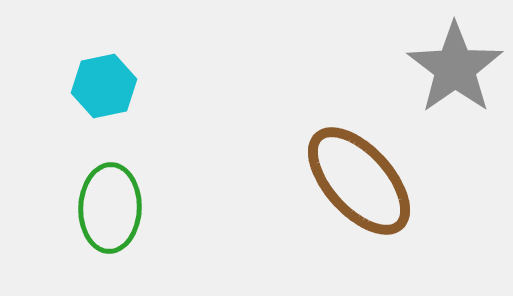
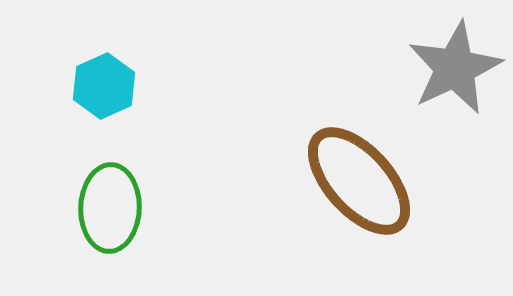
gray star: rotated 10 degrees clockwise
cyan hexagon: rotated 12 degrees counterclockwise
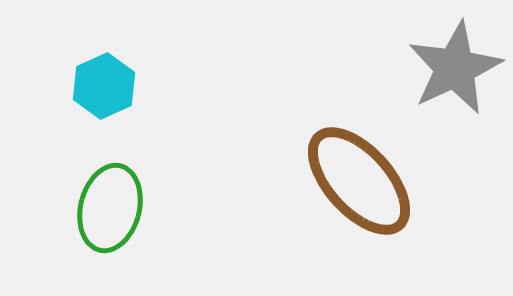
green ellipse: rotated 12 degrees clockwise
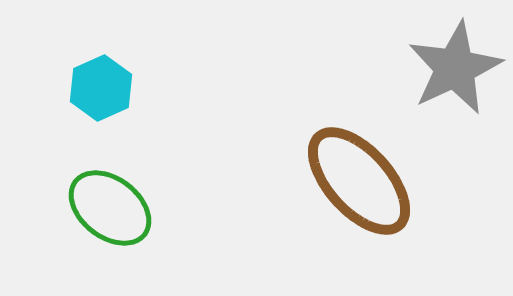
cyan hexagon: moved 3 px left, 2 px down
green ellipse: rotated 66 degrees counterclockwise
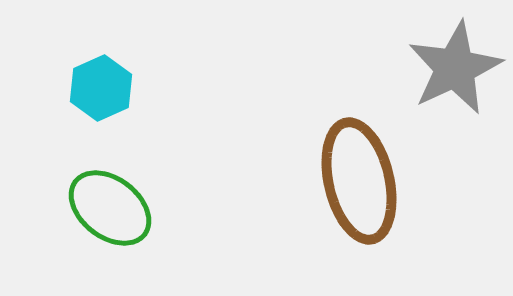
brown ellipse: rotated 29 degrees clockwise
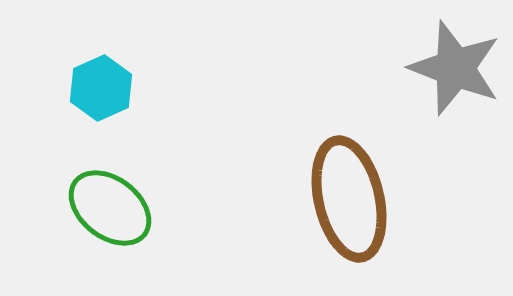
gray star: rotated 26 degrees counterclockwise
brown ellipse: moved 10 px left, 18 px down
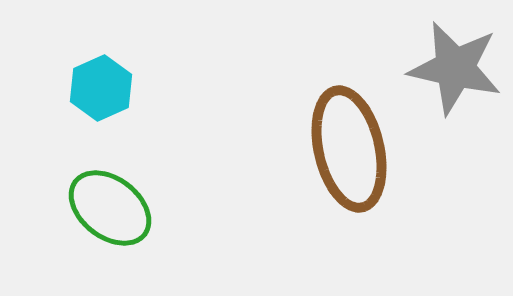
gray star: rotated 8 degrees counterclockwise
brown ellipse: moved 50 px up
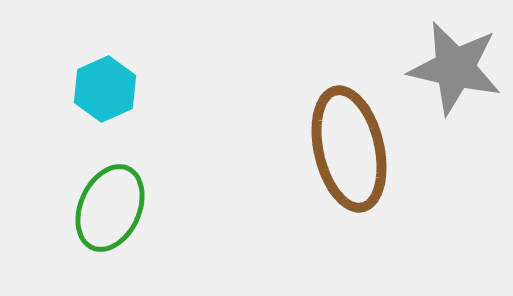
cyan hexagon: moved 4 px right, 1 px down
green ellipse: rotated 76 degrees clockwise
